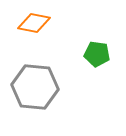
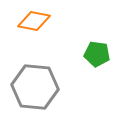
orange diamond: moved 2 px up
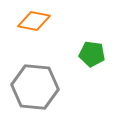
green pentagon: moved 5 px left
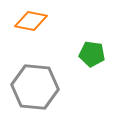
orange diamond: moved 3 px left
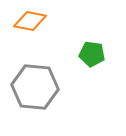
orange diamond: moved 1 px left
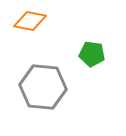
gray hexagon: moved 8 px right
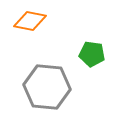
gray hexagon: moved 4 px right
